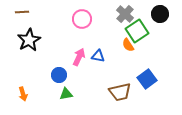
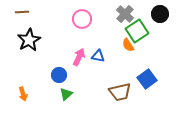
green triangle: rotated 32 degrees counterclockwise
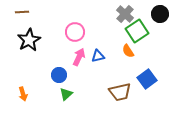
pink circle: moved 7 px left, 13 px down
orange semicircle: moved 6 px down
blue triangle: rotated 24 degrees counterclockwise
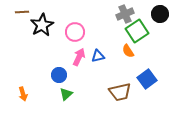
gray cross: rotated 24 degrees clockwise
black star: moved 13 px right, 15 px up
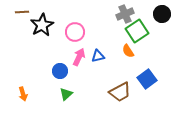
black circle: moved 2 px right
blue circle: moved 1 px right, 4 px up
brown trapezoid: rotated 15 degrees counterclockwise
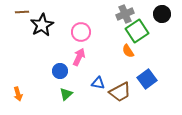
pink circle: moved 6 px right
blue triangle: moved 27 px down; rotated 24 degrees clockwise
orange arrow: moved 5 px left
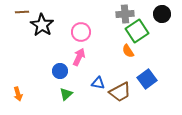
gray cross: rotated 18 degrees clockwise
black star: rotated 10 degrees counterclockwise
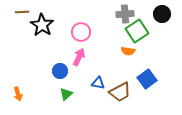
orange semicircle: rotated 48 degrees counterclockwise
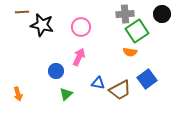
black star: rotated 20 degrees counterclockwise
pink circle: moved 5 px up
orange semicircle: moved 2 px right, 1 px down
blue circle: moved 4 px left
brown trapezoid: moved 2 px up
